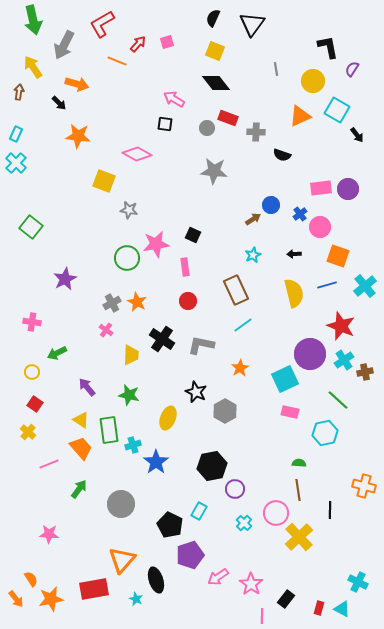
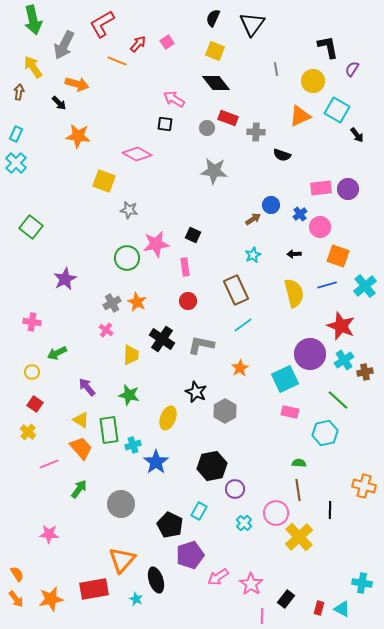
pink square at (167, 42): rotated 16 degrees counterclockwise
orange semicircle at (31, 579): moved 14 px left, 5 px up
cyan cross at (358, 582): moved 4 px right, 1 px down; rotated 18 degrees counterclockwise
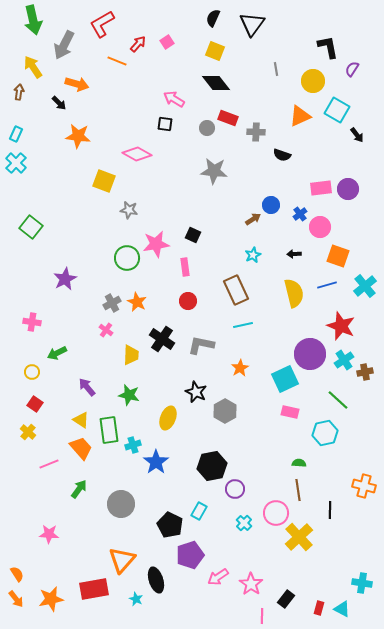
cyan line at (243, 325): rotated 24 degrees clockwise
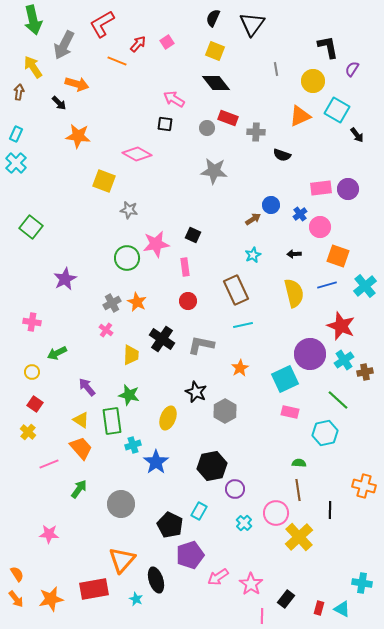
green rectangle at (109, 430): moved 3 px right, 9 px up
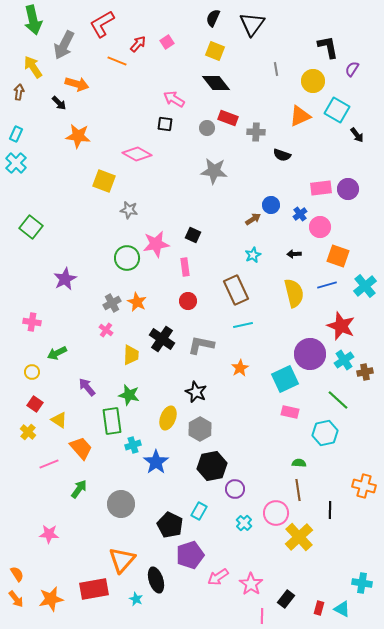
gray hexagon at (225, 411): moved 25 px left, 18 px down
yellow triangle at (81, 420): moved 22 px left
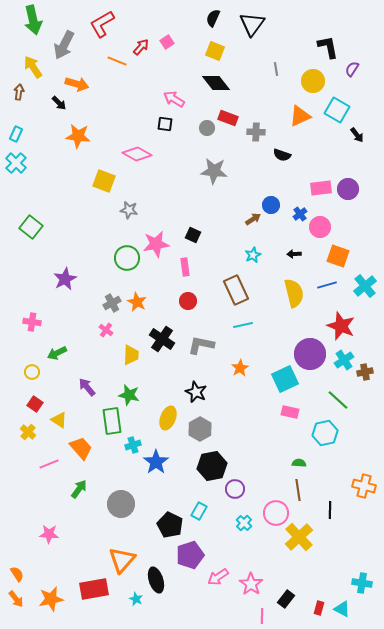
red arrow at (138, 44): moved 3 px right, 3 px down
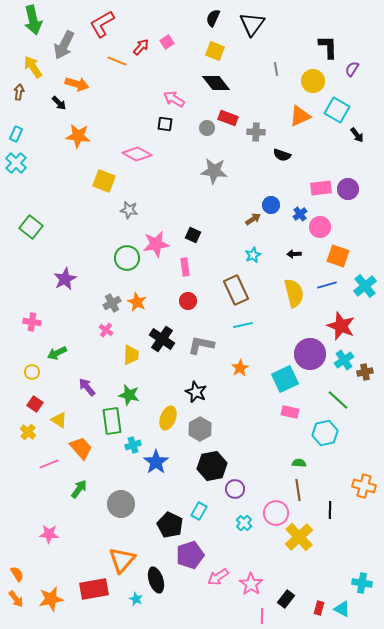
black L-shape at (328, 47): rotated 10 degrees clockwise
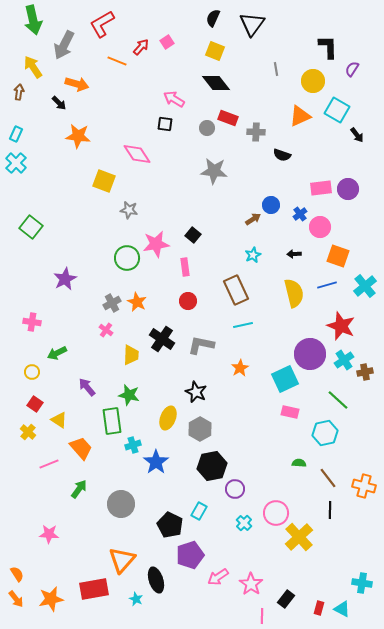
pink diamond at (137, 154): rotated 28 degrees clockwise
black square at (193, 235): rotated 14 degrees clockwise
brown line at (298, 490): moved 30 px right, 12 px up; rotated 30 degrees counterclockwise
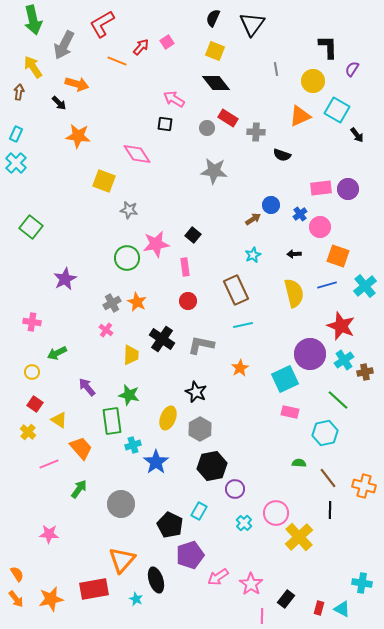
red rectangle at (228, 118): rotated 12 degrees clockwise
